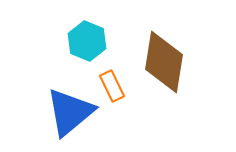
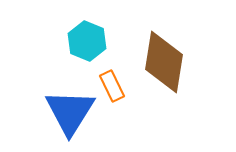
blue triangle: rotated 18 degrees counterclockwise
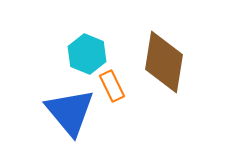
cyan hexagon: moved 13 px down
blue triangle: rotated 12 degrees counterclockwise
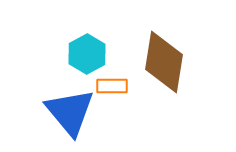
cyan hexagon: rotated 9 degrees clockwise
orange rectangle: rotated 64 degrees counterclockwise
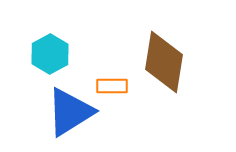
cyan hexagon: moved 37 px left
blue triangle: rotated 38 degrees clockwise
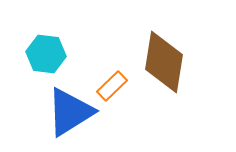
cyan hexagon: moved 4 px left; rotated 24 degrees counterclockwise
orange rectangle: rotated 44 degrees counterclockwise
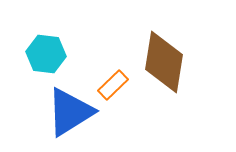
orange rectangle: moved 1 px right, 1 px up
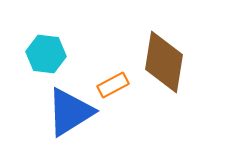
orange rectangle: rotated 16 degrees clockwise
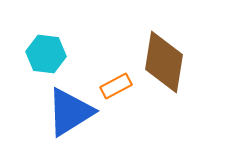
orange rectangle: moved 3 px right, 1 px down
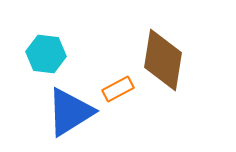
brown diamond: moved 1 px left, 2 px up
orange rectangle: moved 2 px right, 3 px down
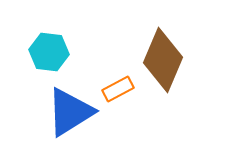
cyan hexagon: moved 3 px right, 2 px up
brown diamond: rotated 14 degrees clockwise
